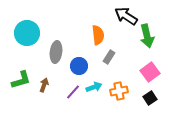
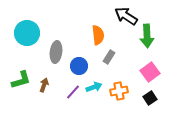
green arrow: rotated 10 degrees clockwise
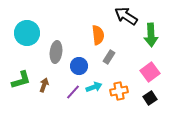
green arrow: moved 4 px right, 1 px up
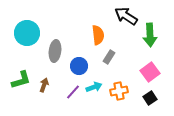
green arrow: moved 1 px left
gray ellipse: moved 1 px left, 1 px up
